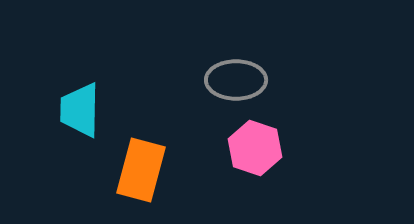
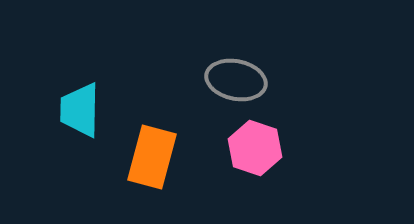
gray ellipse: rotated 12 degrees clockwise
orange rectangle: moved 11 px right, 13 px up
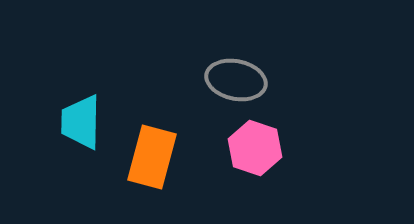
cyan trapezoid: moved 1 px right, 12 px down
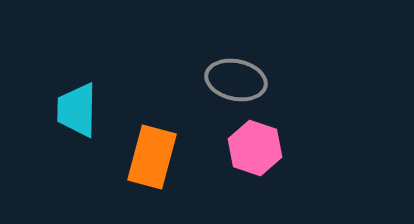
cyan trapezoid: moved 4 px left, 12 px up
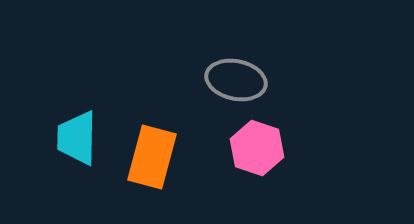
cyan trapezoid: moved 28 px down
pink hexagon: moved 2 px right
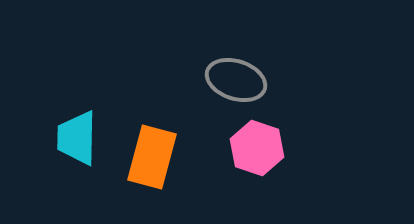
gray ellipse: rotated 6 degrees clockwise
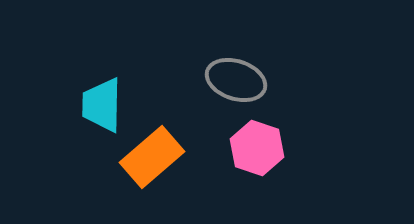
cyan trapezoid: moved 25 px right, 33 px up
orange rectangle: rotated 34 degrees clockwise
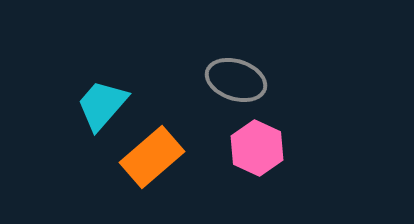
cyan trapezoid: rotated 40 degrees clockwise
pink hexagon: rotated 6 degrees clockwise
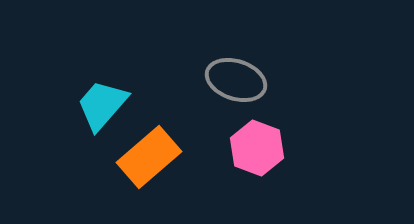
pink hexagon: rotated 4 degrees counterclockwise
orange rectangle: moved 3 px left
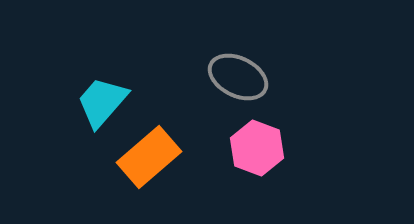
gray ellipse: moved 2 px right, 3 px up; rotated 8 degrees clockwise
cyan trapezoid: moved 3 px up
